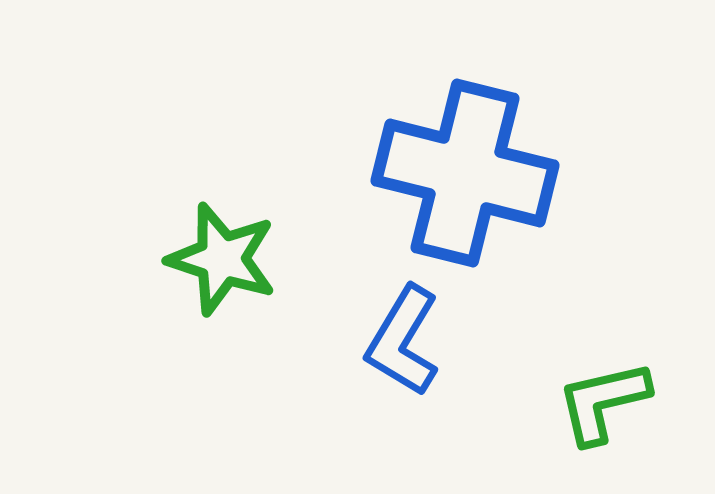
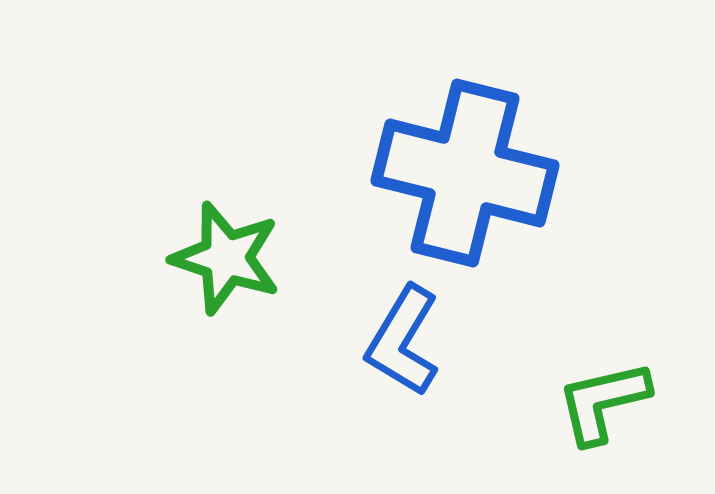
green star: moved 4 px right, 1 px up
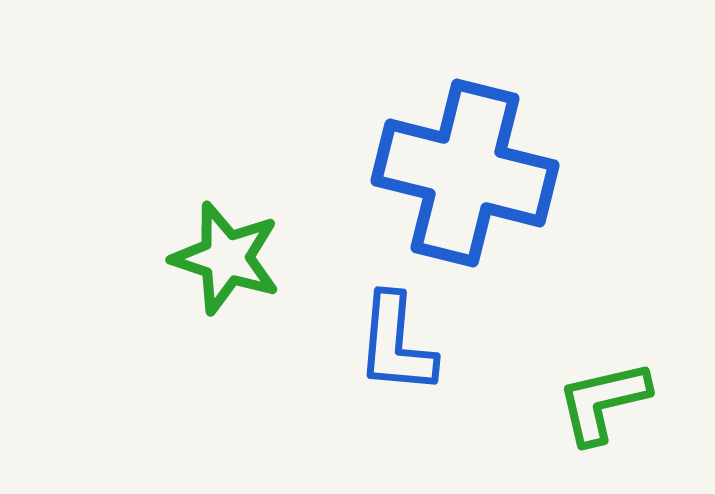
blue L-shape: moved 7 px left, 3 px down; rotated 26 degrees counterclockwise
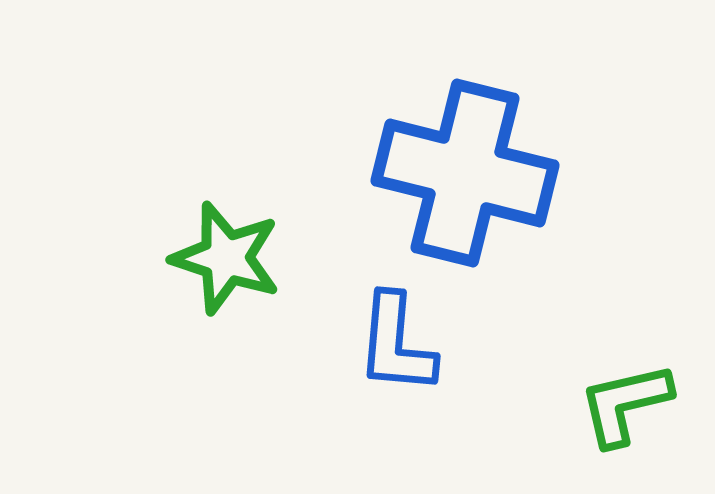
green L-shape: moved 22 px right, 2 px down
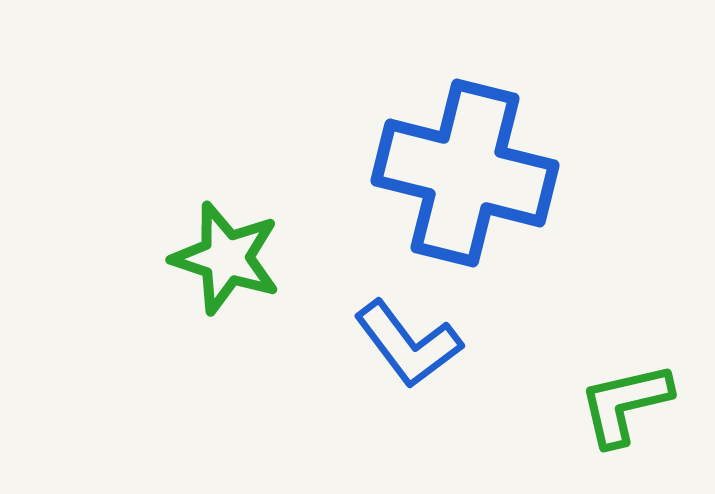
blue L-shape: moved 12 px right; rotated 42 degrees counterclockwise
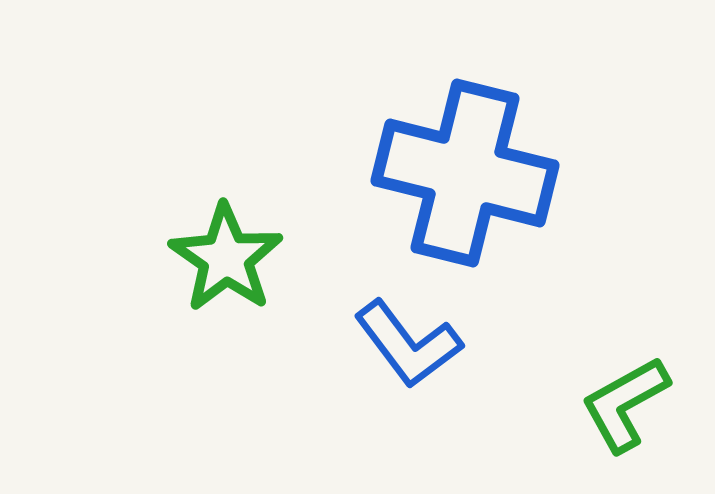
green star: rotated 17 degrees clockwise
green L-shape: rotated 16 degrees counterclockwise
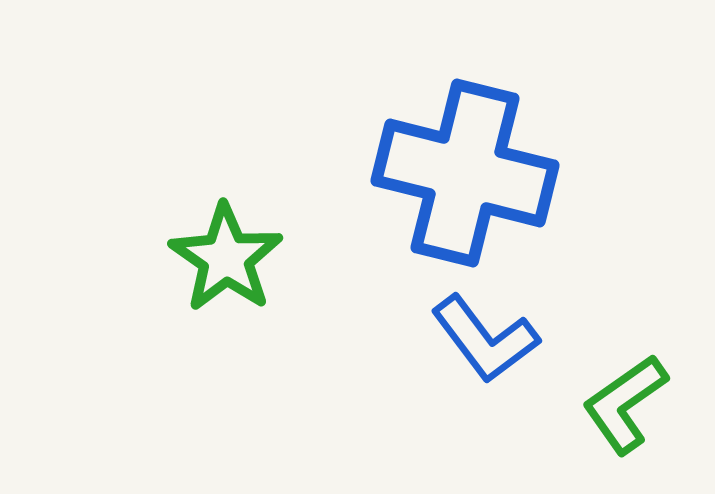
blue L-shape: moved 77 px right, 5 px up
green L-shape: rotated 6 degrees counterclockwise
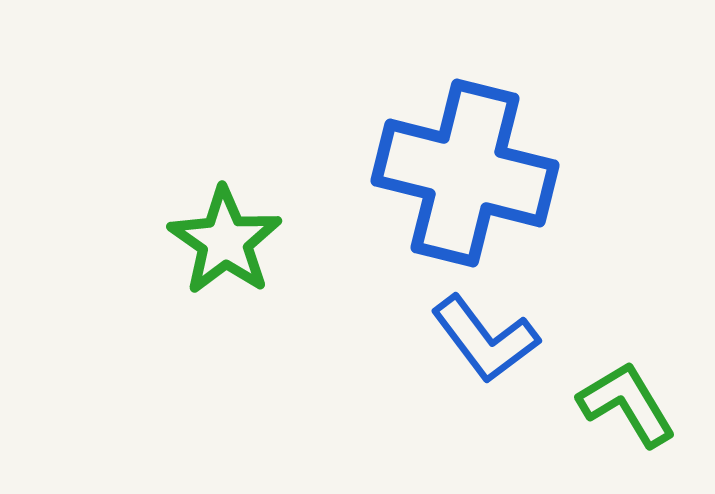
green star: moved 1 px left, 17 px up
green L-shape: moved 2 px right; rotated 94 degrees clockwise
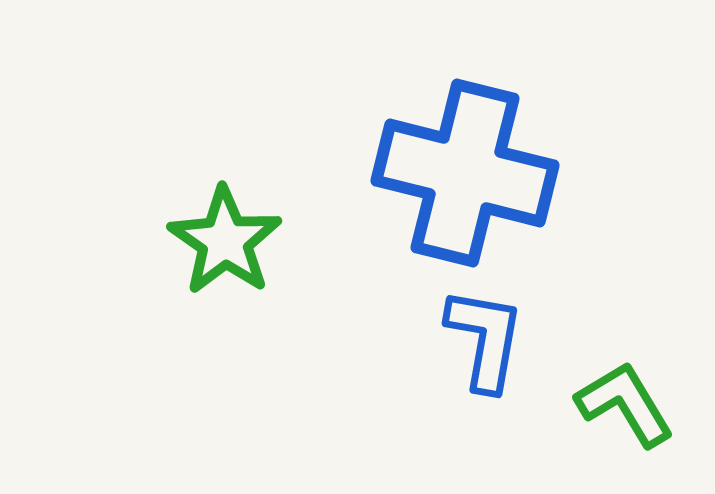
blue L-shape: rotated 133 degrees counterclockwise
green L-shape: moved 2 px left
